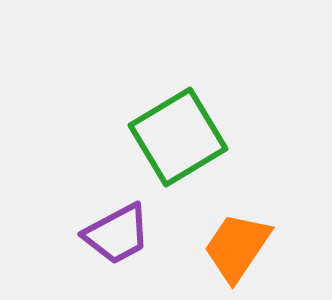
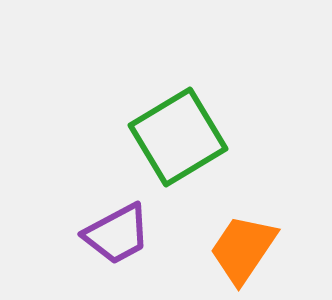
orange trapezoid: moved 6 px right, 2 px down
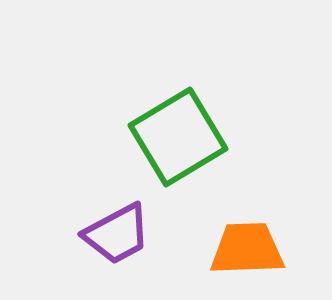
orange trapezoid: moved 4 px right; rotated 54 degrees clockwise
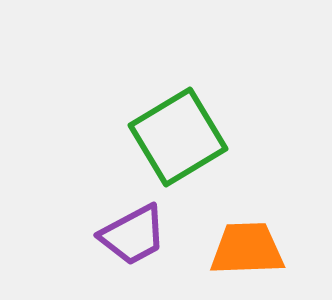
purple trapezoid: moved 16 px right, 1 px down
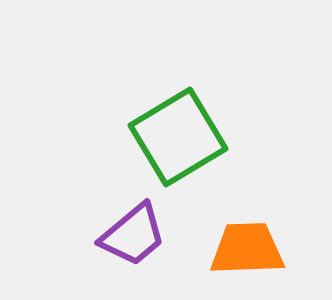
purple trapezoid: rotated 12 degrees counterclockwise
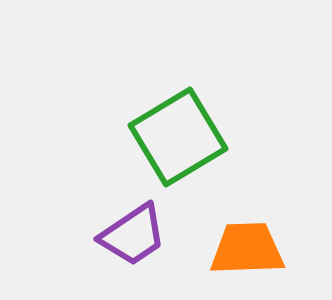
purple trapezoid: rotated 6 degrees clockwise
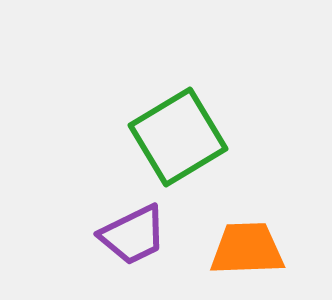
purple trapezoid: rotated 8 degrees clockwise
